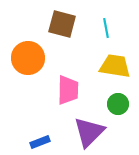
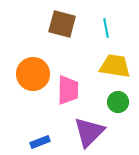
orange circle: moved 5 px right, 16 px down
green circle: moved 2 px up
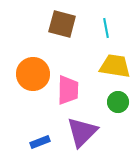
purple triangle: moved 7 px left
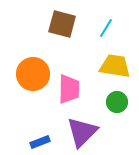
cyan line: rotated 42 degrees clockwise
pink trapezoid: moved 1 px right, 1 px up
green circle: moved 1 px left
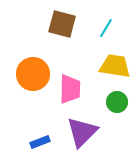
pink trapezoid: moved 1 px right
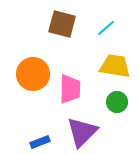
cyan line: rotated 18 degrees clockwise
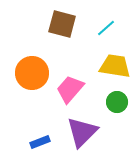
orange circle: moved 1 px left, 1 px up
pink trapezoid: rotated 140 degrees counterclockwise
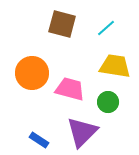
pink trapezoid: rotated 64 degrees clockwise
green circle: moved 9 px left
blue rectangle: moved 1 px left, 2 px up; rotated 54 degrees clockwise
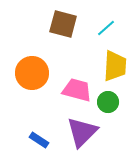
brown square: moved 1 px right
yellow trapezoid: rotated 84 degrees clockwise
pink trapezoid: moved 7 px right, 1 px down
